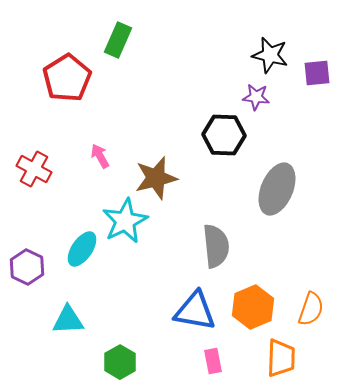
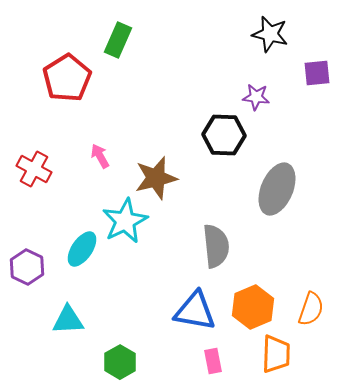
black star: moved 21 px up
orange trapezoid: moved 5 px left, 4 px up
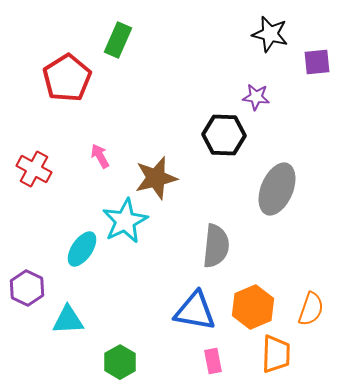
purple square: moved 11 px up
gray semicircle: rotated 12 degrees clockwise
purple hexagon: moved 21 px down
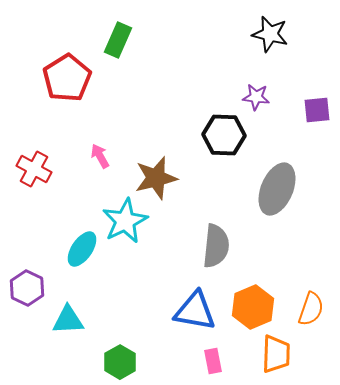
purple square: moved 48 px down
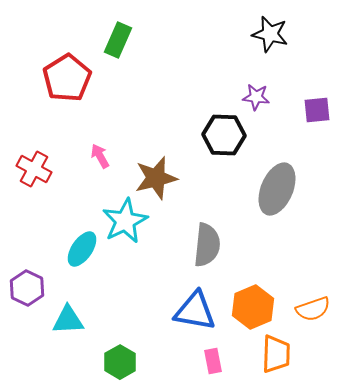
gray semicircle: moved 9 px left, 1 px up
orange semicircle: moved 2 px right; rotated 52 degrees clockwise
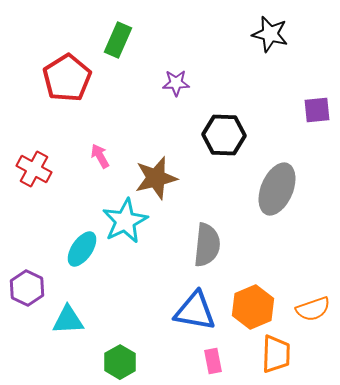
purple star: moved 80 px left, 14 px up; rotated 8 degrees counterclockwise
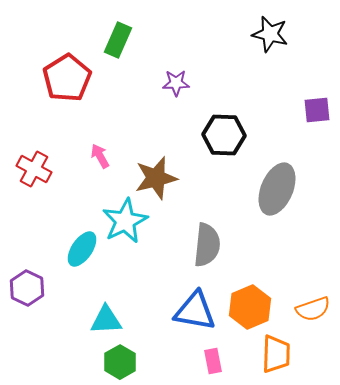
orange hexagon: moved 3 px left
cyan triangle: moved 38 px right
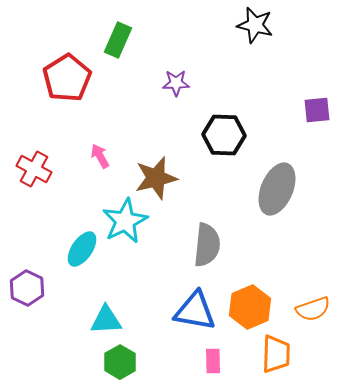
black star: moved 15 px left, 9 px up
pink rectangle: rotated 10 degrees clockwise
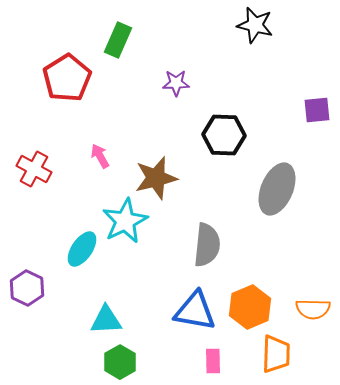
orange semicircle: rotated 20 degrees clockwise
